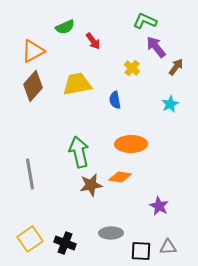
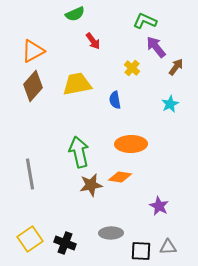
green semicircle: moved 10 px right, 13 px up
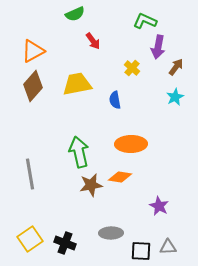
purple arrow: moved 2 px right; rotated 130 degrees counterclockwise
cyan star: moved 5 px right, 7 px up
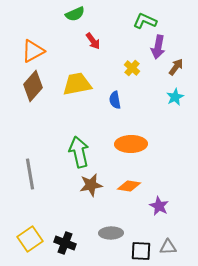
orange diamond: moved 9 px right, 9 px down
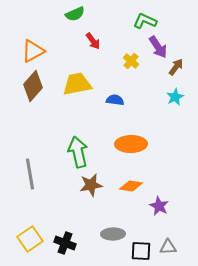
purple arrow: rotated 45 degrees counterclockwise
yellow cross: moved 1 px left, 7 px up
blue semicircle: rotated 108 degrees clockwise
green arrow: moved 1 px left
orange diamond: moved 2 px right
gray ellipse: moved 2 px right, 1 px down
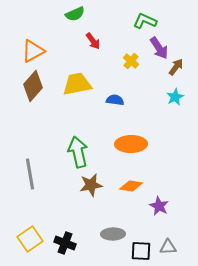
purple arrow: moved 1 px right, 1 px down
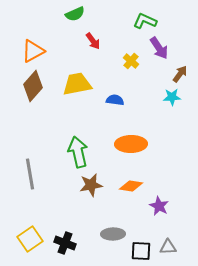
brown arrow: moved 4 px right, 7 px down
cyan star: moved 3 px left; rotated 24 degrees clockwise
